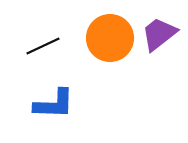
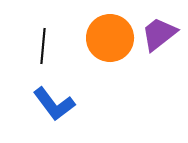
black line: rotated 60 degrees counterclockwise
blue L-shape: rotated 51 degrees clockwise
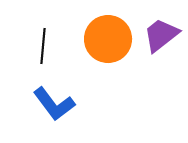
purple trapezoid: moved 2 px right, 1 px down
orange circle: moved 2 px left, 1 px down
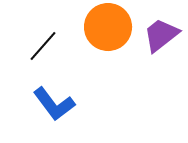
orange circle: moved 12 px up
black line: rotated 36 degrees clockwise
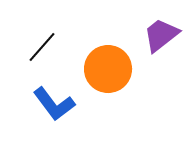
orange circle: moved 42 px down
black line: moved 1 px left, 1 px down
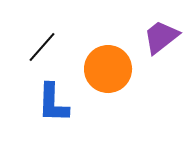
purple trapezoid: moved 2 px down
blue L-shape: moved 1 px left, 1 px up; rotated 39 degrees clockwise
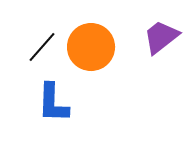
orange circle: moved 17 px left, 22 px up
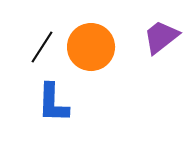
black line: rotated 8 degrees counterclockwise
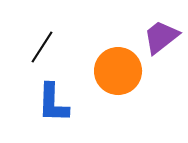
orange circle: moved 27 px right, 24 px down
